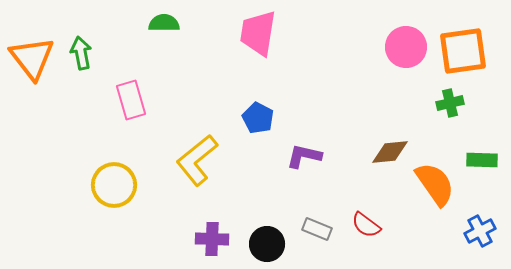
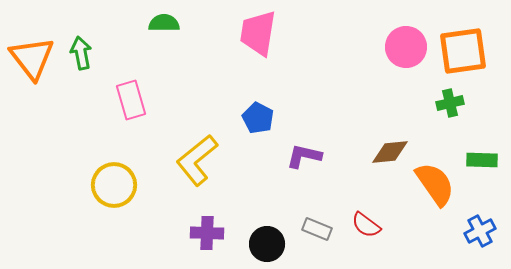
purple cross: moved 5 px left, 6 px up
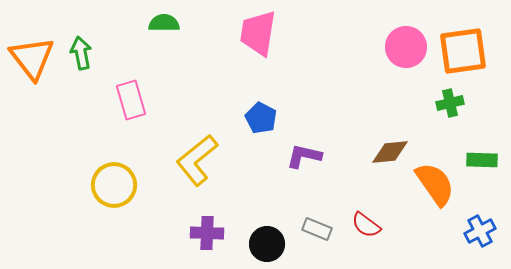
blue pentagon: moved 3 px right
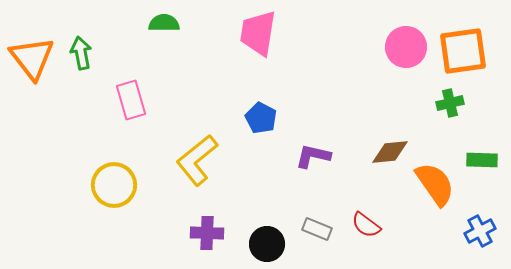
purple L-shape: moved 9 px right
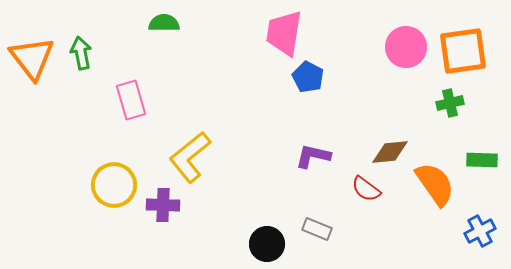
pink trapezoid: moved 26 px right
blue pentagon: moved 47 px right, 41 px up
yellow L-shape: moved 7 px left, 3 px up
red semicircle: moved 36 px up
purple cross: moved 44 px left, 28 px up
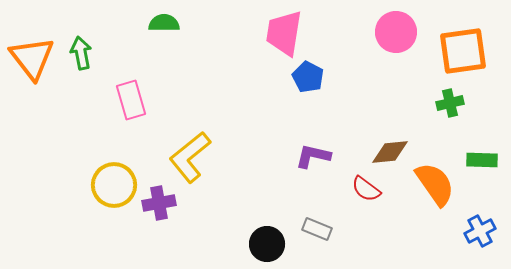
pink circle: moved 10 px left, 15 px up
purple cross: moved 4 px left, 2 px up; rotated 12 degrees counterclockwise
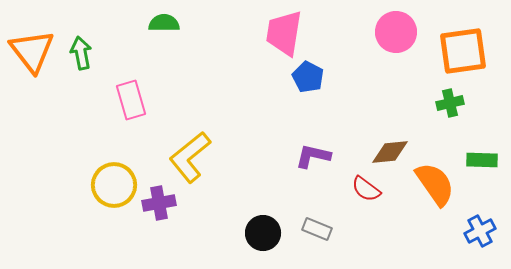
orange triangle: moved 7 px up
black circle: moved 4 px left, 11 px up
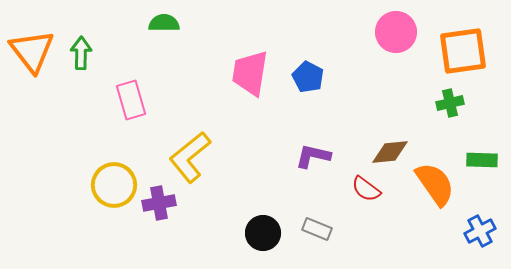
pink trapezoid: moved 34 px left, 40 px down
green arrow: rotated 12 degrees clockwise
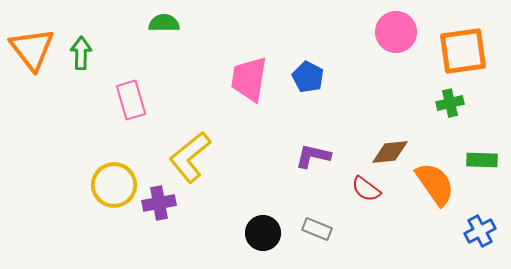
orange triangle: moved 2 px up
pink trapezoid: moved 1 px left, 6 px down
